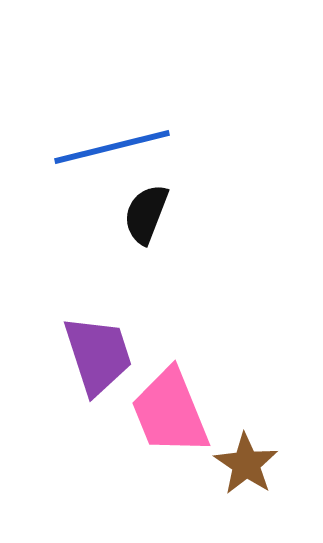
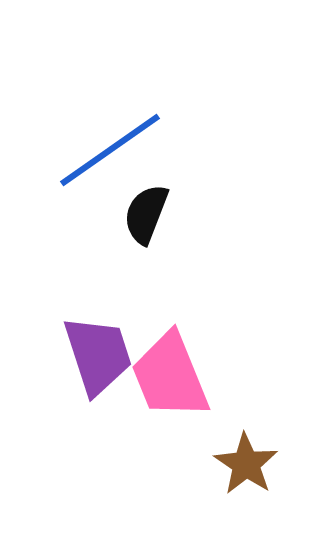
blue line: moved 2 px left, 3 px down; rotated 21 degrees counterclockwise
pink trapezoid: moved 36 px up
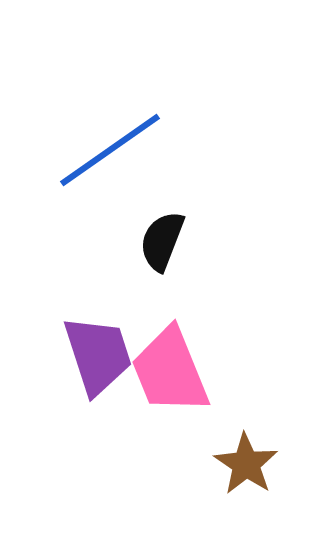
black semicircle: moved 16 px right, 27 px down
pink trapezoid: moved 5 px up
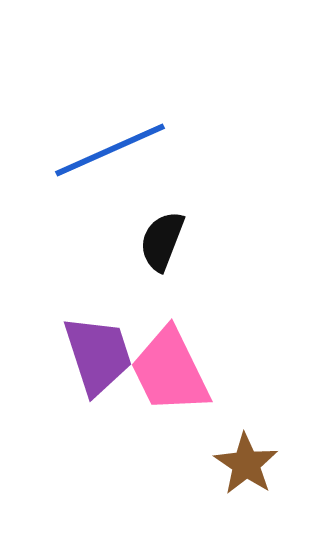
blue line: rotated 11 degrees clockwise
pink trapezoid: rotated 4 degrees counterclockwise
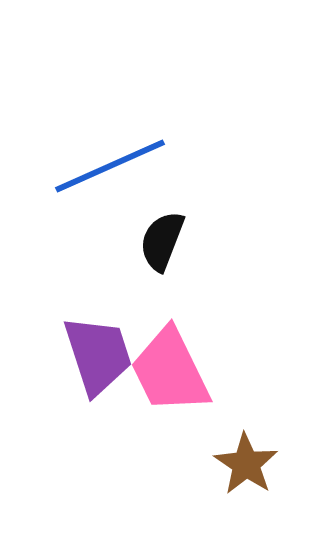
blue line: moved 16 px down
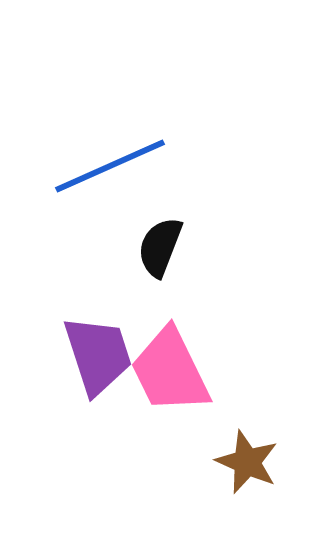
black semicircle: moved 2 px left, 6 px down
brown star: moved 1 px right, 2 px up; rotated 10 degrees counterclockwise
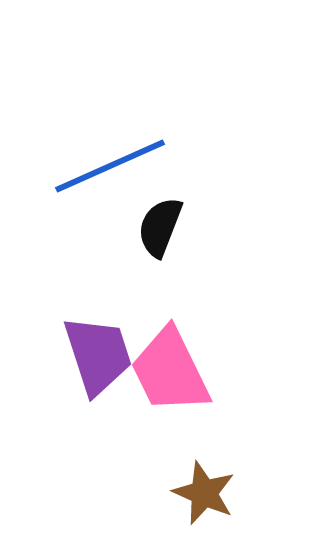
black semicircle: moved 20 px up
brown star: moved 43 px left, 31 px down
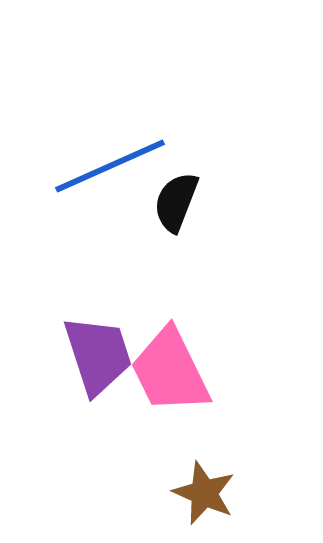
black semicircle: moved 16 px right, 25 px up
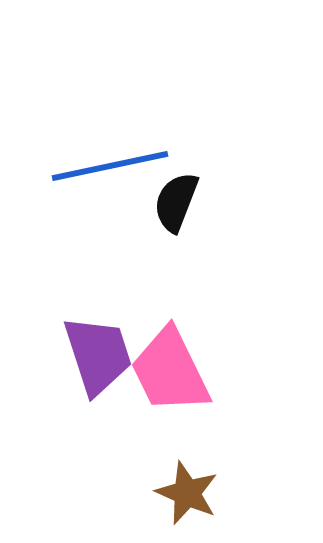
blue line: rotated 12 degrees clockwise
brown star: moved 17 px left
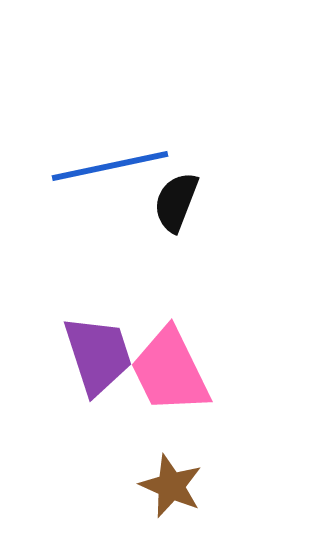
brown star: moved 16 px left, 7 px up
